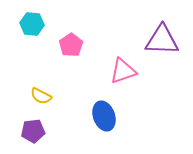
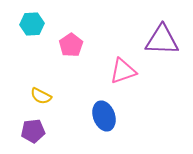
cyan hexagon: rotated 10 degrees counterclockwise
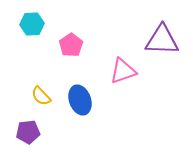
yellow semicircle: rotated 20 degrees clockwise
blue ellipse: moved 24 px left, 16 px up
purple pentagon: moved 5 px left, 1 px down
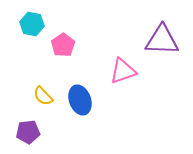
cyan hexagon: rotated 15 degrees clockwise
pink pentagon: moved 8 px left
yellow semicircle: moved 2 px right
